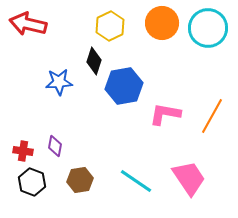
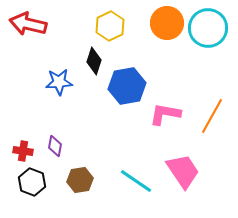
orange circle: moved 5 px right
blue hexagon: moved 3 px right
pink trapezoid: moved 6 px left, 7 px up
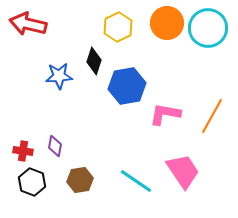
yellow hexagon: moved 8 px right, 1 px down
blue star: moved 6 px up
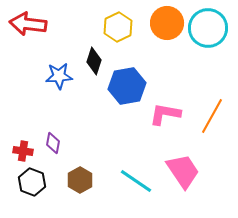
red arrow: rotated 6 degrees counterclockwise
purple diamond: moved 2 px left, 3 px up
brown hexagon: rotated 20 degrees counterclockwise
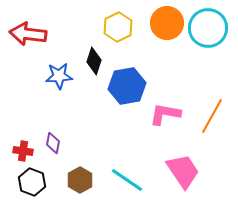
red arrow: moved 10 px down
cyan line: moved 9 px left, 1 px up
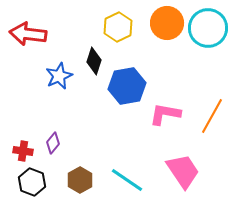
blue star: rotated 20 degrees counterclockwise
purple diamond: rotated 30 degrees clockwise
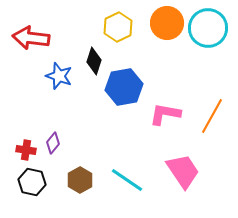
red arrow: moved 3 px right, 4 px down
blue star: rotated 28 degrees counterclockwise
blue hexagon: moved 3 px left, 1 px down
red cross: moved 3 px right, 1 px up
black hexagon: rotated 8 degrees counterclockwise
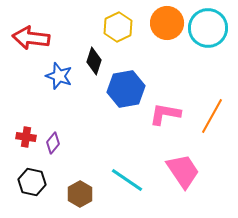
blue hexagon: moved 2 px right, 2 px down
red cross: moved 13 px up
brown hexagon: moved 14 px down
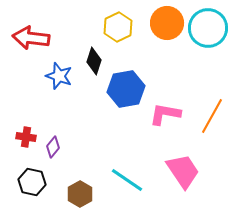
purple diamond: moved 4 px down
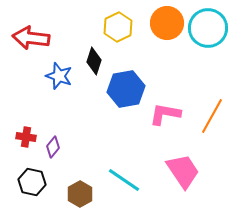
cyan line: moved 3 px left
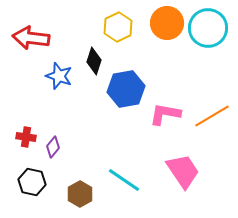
orange line: rotated 30 degrees clockwise
